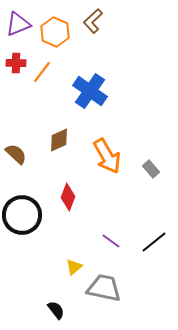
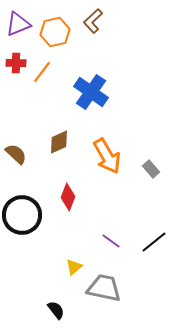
orange hexagon: rotated 24 degrees clockwise
blue cross: moved 1 px right, 1 px down
brown diamond: moved 2 px down
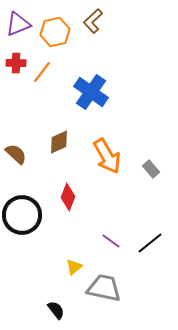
black line: moved 4 px left, 1 px down
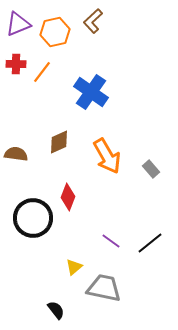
red cross: moved 1 px down
brown semicircle: rotated 35 degrees counterclockwise
black circle: moved 11 px right, 3 px down
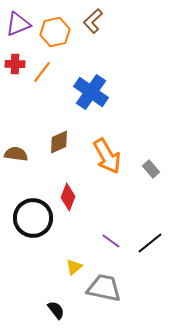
red cross: moved 1 px left
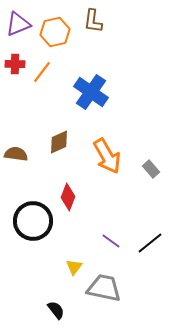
brown L-shape: rotated 40 degrees counterclockwise
black circle: moved 3 px down
yellow triangle: rotated 12 degrees counterclockwise
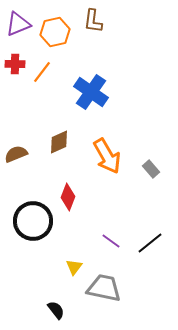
brown semicircle: rotated 30 degrees counterclockwise
